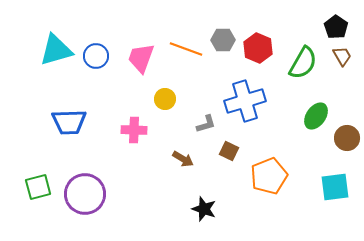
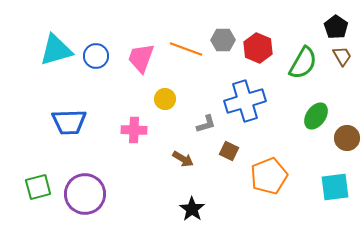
black star: moved 12 px left; rotated 15 degrees clockwise
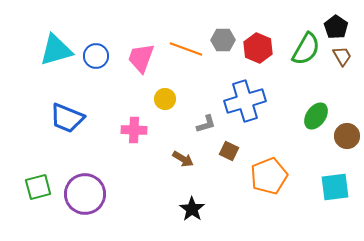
green semicircle: moved 3 px right, 14 px up
blue trapezoid: moved 2 px left, 4 px up; rotated 24 degrees clockwise
brown circle: moved 2 px up
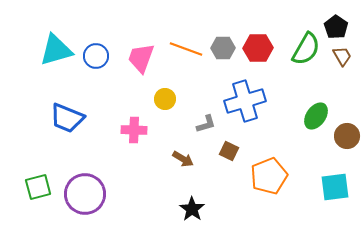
gray hexagon: moved 8 px down
red hexagon: rotated 24 degrees counterclockwise
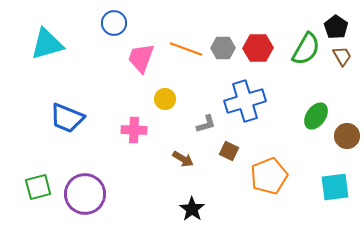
cyan triangle: moved 9 px left, 6 px up
blue circle: moved 18 px right, 33 px up
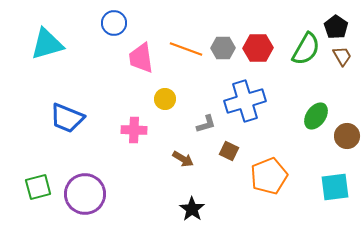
pink trapezoid: rotated 28 degrees counterclockwise
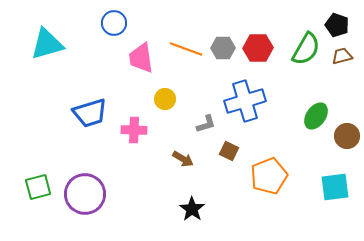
black pentagon: moved 1 px right, 2 px up; rotated 15 degrees counterclockwise
brown trapezoid: rotated 75 degrees counterclockwise
blue trapezoid: moved 23 px right, 5 px up; rotated 39 degrees counterclockwise
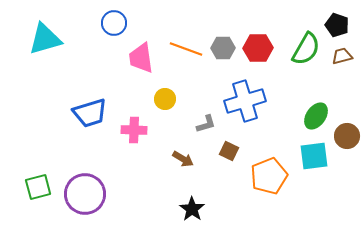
cyan triangle: moved 2 px left, 5 px up
cyan square: moved 21 px left, 31 px up
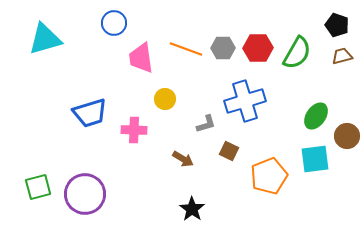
green semicircle: moved 9 px left, 4 px down
cyan square: moved 1 px right, 3 px down
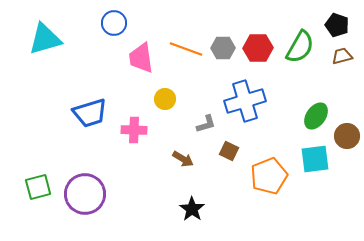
green semicircle: moved 3 px right, 6 px up
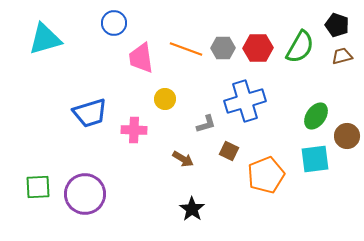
orange pentagon: moved 3 px left, 1 px up
green square: rotated 12 degrees clockwise
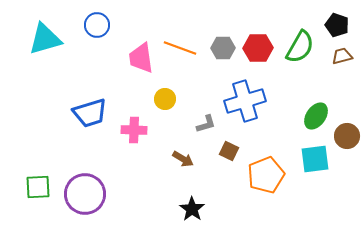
blue circle: moved 17 px left, 2 px down
orange line: moved 6 px left, 1 px up
